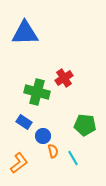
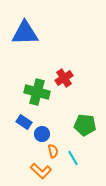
blue circle: moved 1 px left, 2 px up
orange L-shape: moved 22 px right, 8 px down; rotated 80 degrees clockwise
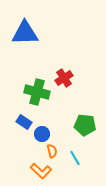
orange semicircle: moved 1 px left
cyan line: moved 2 px right
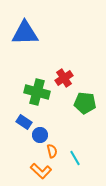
green pentagon: moved 22 px up
blue circle: moved 2 px left, 1 px down
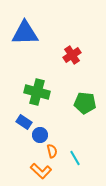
red cross: moved 8 px right, 23 px up
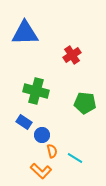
green cross: moved 1 px left, 1 px up
blue circle: moved 2 px right
cyan line: rotated 28 degrees counterclockwise
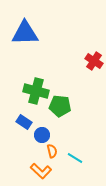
red cross: moved 22 px right, 6 px down; rotated 24 degrees counterclockwise
green pentagon: moved 25 px left, 3 px down
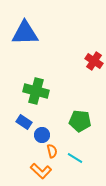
green pentagon: moved 20 px right, 15 px down
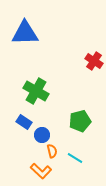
green cross: rotated 15 degrees clockwise
green pentagon: rotated 20 degrees counterclockwise
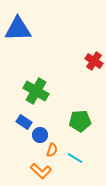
blue triangle: moved 7 px left, 4 px up
green pentagon: rotated 10 degrees clockwise
blue circle: moved 2 px left
orange semicircle: moved 1 px up; rotated 32 degrees clockwise
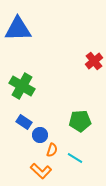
red cross: rotated 18 degrees clockwise
green cross: moved 14 px left, 5 px up
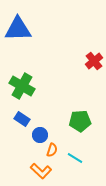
blue rectangle: moved 2 px left, 3 px up
